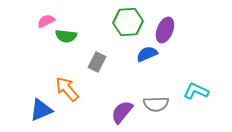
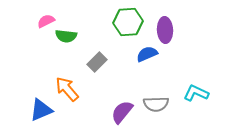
purple ellipse: rotated 25 degrees counterclockwise
gray rectangle: rotated 18 degrees clockwise
cyan L-shape: moved 2 px down
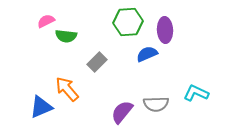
blue triangle: moved 3 px up
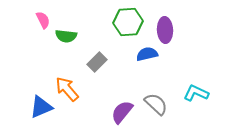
pink semicircle: moved 3 px left, 1 px up; rotated 90 degrees clockwise
blue semicircle: rotated 10 degrees clockwise
gray semicircle: rotated 135 degrees counterclockwise
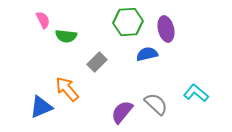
purple ellipse: moved 1 px right, 1 px up; rotated 10 degrees counterclockwise
cyan L-shape: rotated 15 degrees clockwise
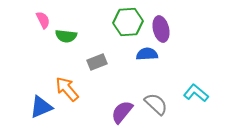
purple ellipse: moved 5 px left
blue semicircle: rotated 10 degrees clockwise
gray rectangle: rotated 24 degrees clockwise
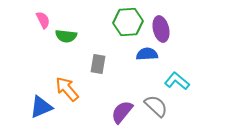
gray rectangle: moved 1 px right, 2 px down; rotated 60 degrees counterclockwise
cyan L-shape: moved 19 px left, 12 px up
gray semicircle: moved 2 px down
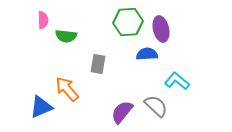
pink semicircle: rotated 24 degrees clockwise
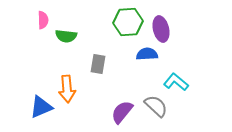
cyan L-shape: moved 1 px left, 1 px down
orange arrow: rotated 144 degrees counterclockwise
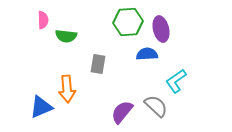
cyan L-shape: moved 1 px up; rotated 75 degrees counterclockwise
